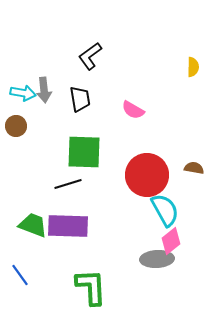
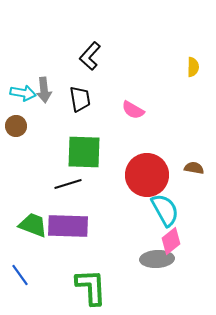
black L-shape: rotated 12 degrees counterclockwise
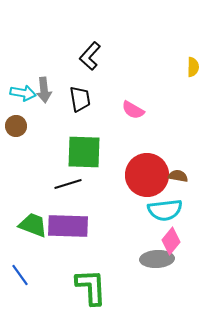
brown semicircle: moved 16 px left, 8 px down
cyan semicircle: rotated 112 degrees clockwise
pink diamond: rotated 12 degrees counterclockwise
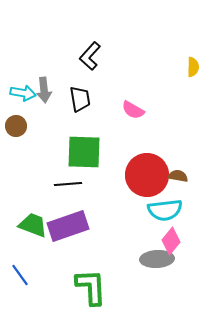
black line: rotated 12 degrees clockwise
purple rectangle: rotated 21 degrees counterclockwise
